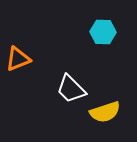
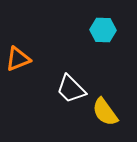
cyan hexagon: moved 2 px up
yellow semicircle: rotated 72 degrees clockwise
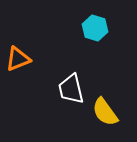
cyan hexagon: moved 8 px left, 2 px up; rotated 15 degrees clockwise
white trapezoid: rotated 32 degrees clockwise
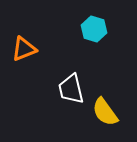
cyan hexagon: moved 1 px left, 1 px down
orange triangle: moved 6 px right, 10 px up
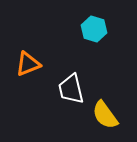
orange triangle: moved 4 px right, 15 px down
yellow semicircle: moved 3 px down
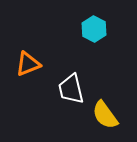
cyan hexagon: rotated 10 degrees clockwise
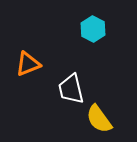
cyan hexagon: moved 1 px left
yellow semicircle: moved 6 px left, 4 px down
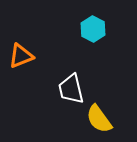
orange triangle: moved 7 px left, 8 px up
